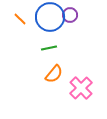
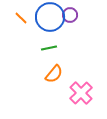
orange line: moved 1 px right, 1 px up
pink cross: moved 5 px down
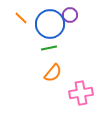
blue circle: moved 7 px down
orange semicircle: moved 1 px left, 1 px up
pink cross: rotated 35 degrees clockwise
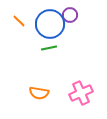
orange line: moved 2 px left, 3 px down
orange semicircle: moved 14 px left, 20 px down; rotated 60 degrees clockwise
pink cross: rotated 15 degrees counterclockwise
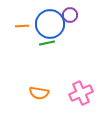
orange line: moved 3 px right, 5 px down; rotated 48 degrees counterclockwise
green line: moved 2 px left, 5 px up
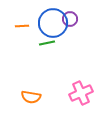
purple circle: moved 4 px down
blue circle: moved 3 px right, 1 px up
orange semicircle: moved 8 px left, 4 px down
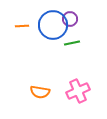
blue circle: moved 2 px down
green line: moved 25 px right
pink cross: moved 3 px left, 2 px up
orange semicircle: moved 9 px right, 5 px up
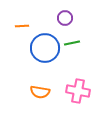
purple circle: moved 5 px left, 1 px up
blue circle: moved 8 px left, 23 px down
pink cross: rotated 35 degrees clockwise
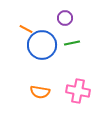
orange line: moved 4 px right, 3 px down; rotated 32 degrees clockwise
blue circle: moved 3 px left, 3 px up
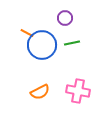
orange line: moved 1 px right, 4 px down
orange semicircle: rotated 36 degrees counterclockwise
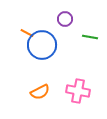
purple circle: moved 1 px down
green line: moved 18 px right, 6 px up; rotated 21 degrees clockwise
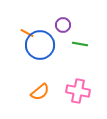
purple circle: moved 2 px left, 6 px down
green line: moved 10 px left, 7 px down
blue circle: moved 2 px left
orange semicircle: rotated 12 degrees counterclockwise
